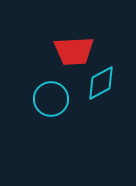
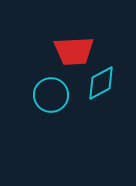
cyan circle: moved 4 px up
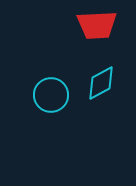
red trapezoid: moved 23 px right, 26 px up
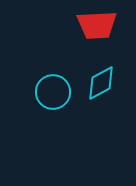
cyan circle: moved 2 px right, 3 px up
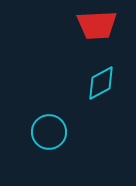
cyan circle: moved 4 px left, 40 px down
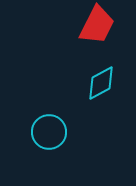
red trapezoid: rotated 60 degrees counterclockwise
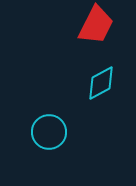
red trapezoid: moved 1 px left
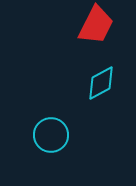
cyan circle: moved 2 px right, 3 px down
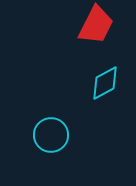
cyan diamond: moved 4 px right
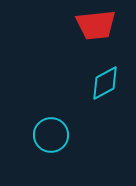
red trapezoid: rotated 57 degrees clockwise
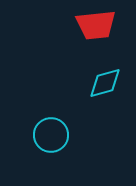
cyan diamond: rotated 12 degrees clockwise
